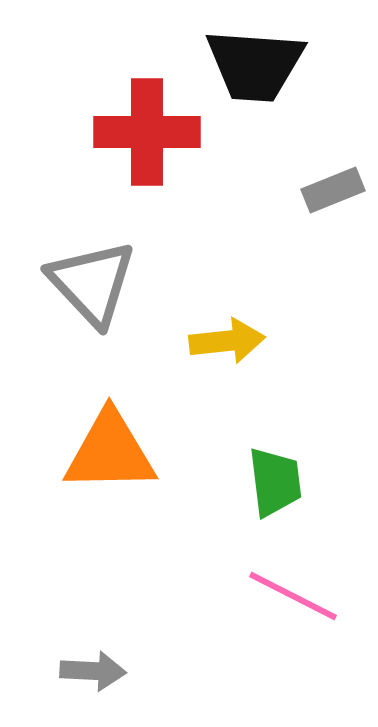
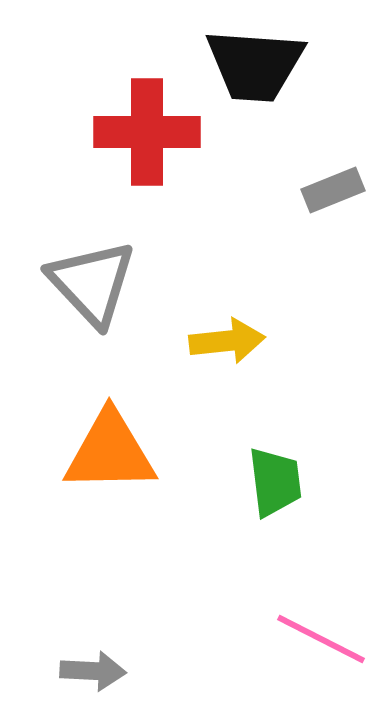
pink line: moved 28 px right, 43 px down
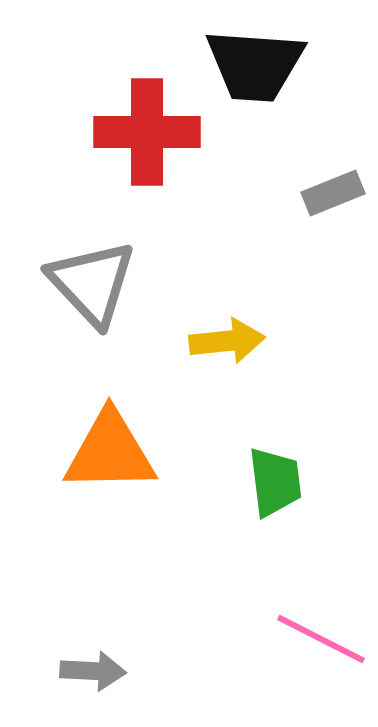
gray rectangle: moved 3 px down
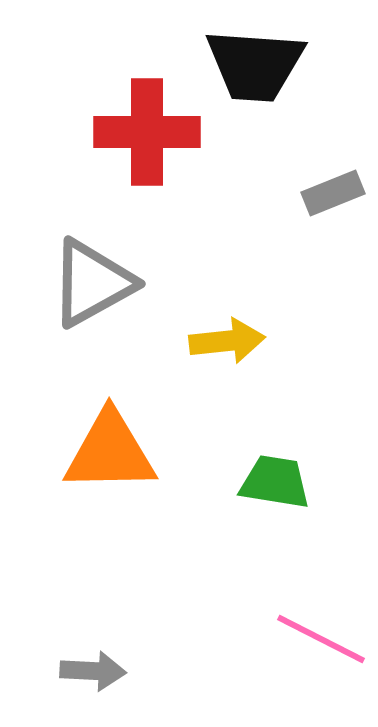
gray triangle: rotated 44 degrees clockwise
green trapezoid: rotated 74 degrees counterclockwise
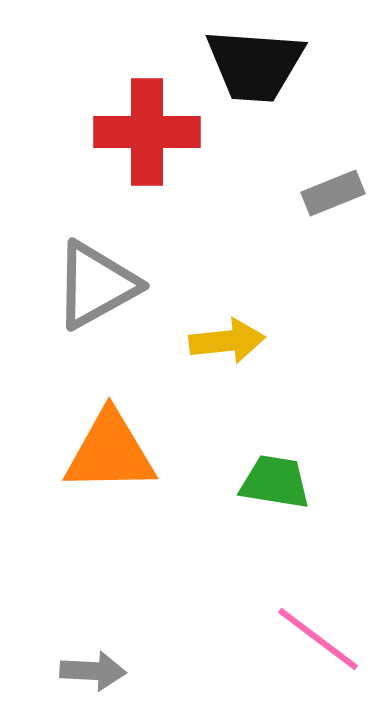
gray triangle: moved 4 px right, 2 px down
pink line: moved 3 px left; rotated 10 degrees clockwise
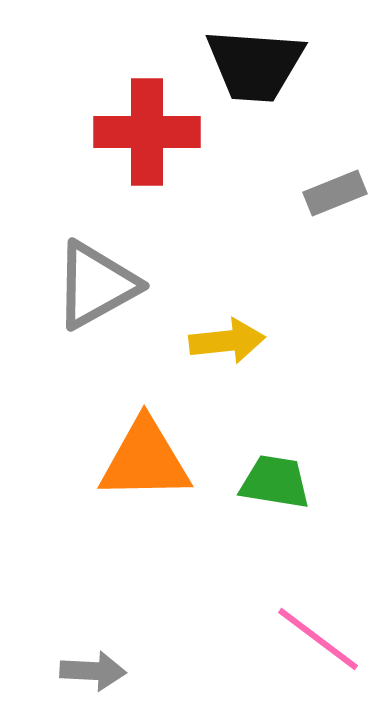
gray rectangle: moved 2 px right
orange triangle: moved 35 px right, 8 px down
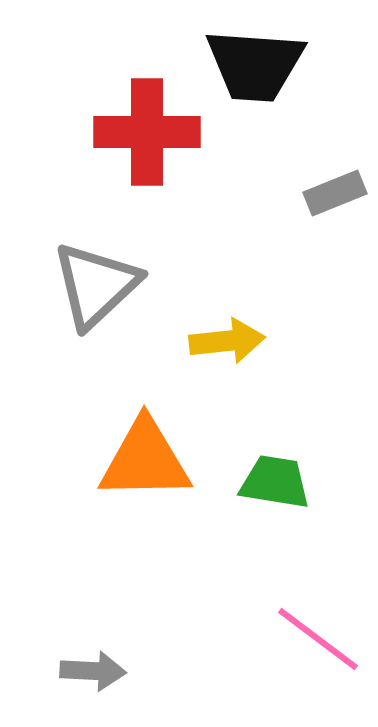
gray triangle: rotated 14 degrees counterclockwise
